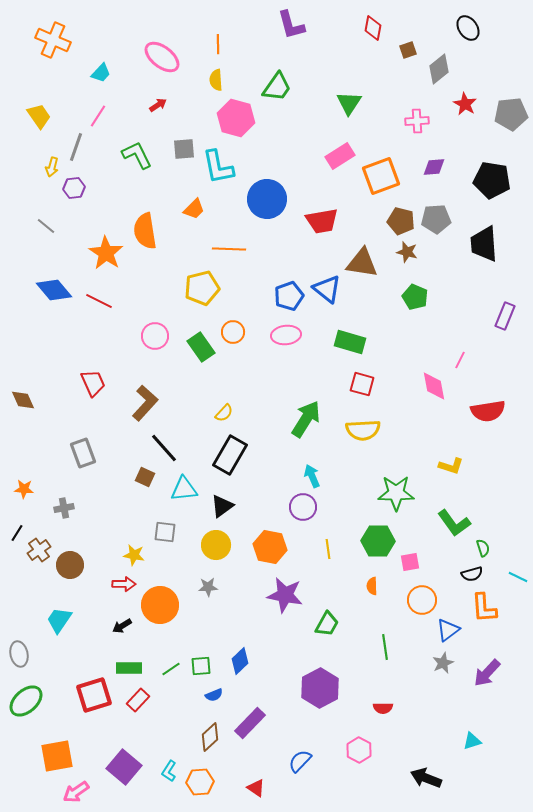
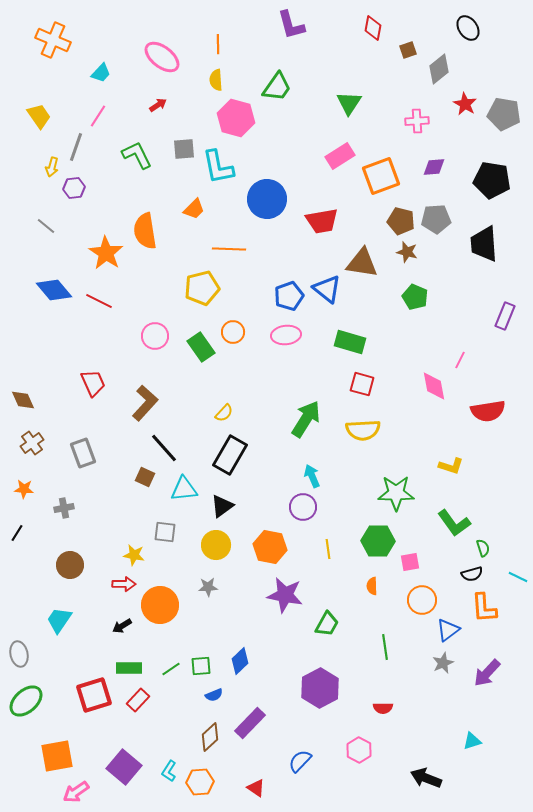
gray pentagon at (511, 114): moved 7 px left; rotated 16 degrees clockwise
brown cross at (39, 550): moved 7 px left, 107 px up
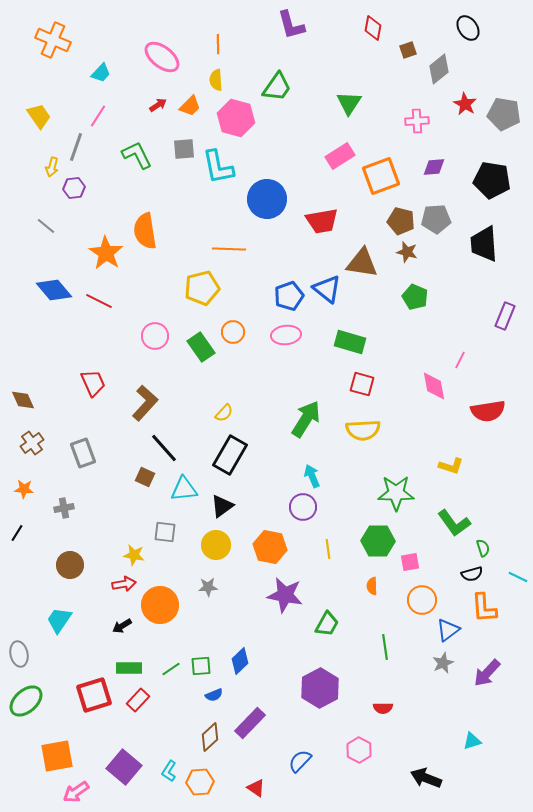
orange trapezoid at (194, 209): moved 4 px left, 103 px up
red arrow at (124, 584): rotated 10 degrees counterclockwise
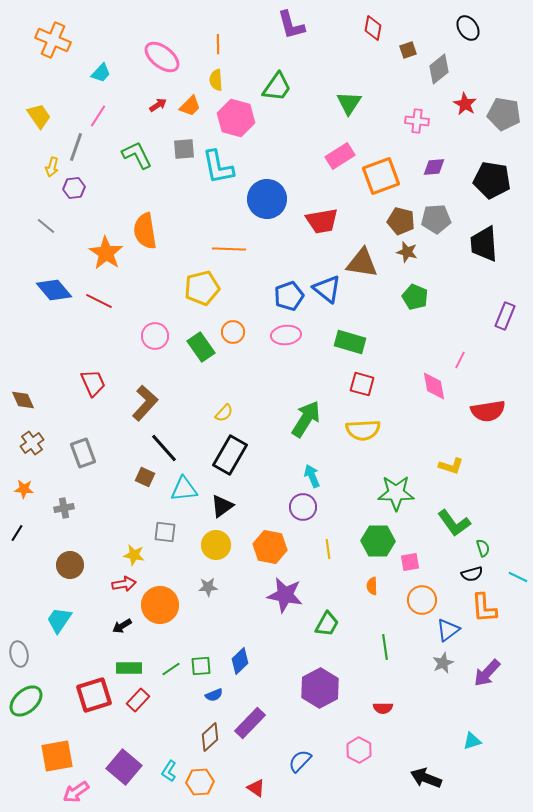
pink cross at (417, 121): rotated 10 degrees clockwise
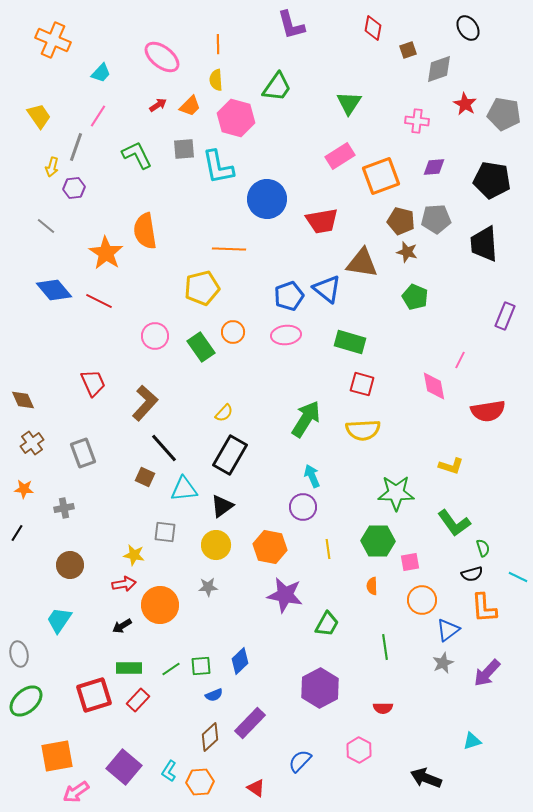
gray diamond at (439, 69): rotated 20 degrees clockwise
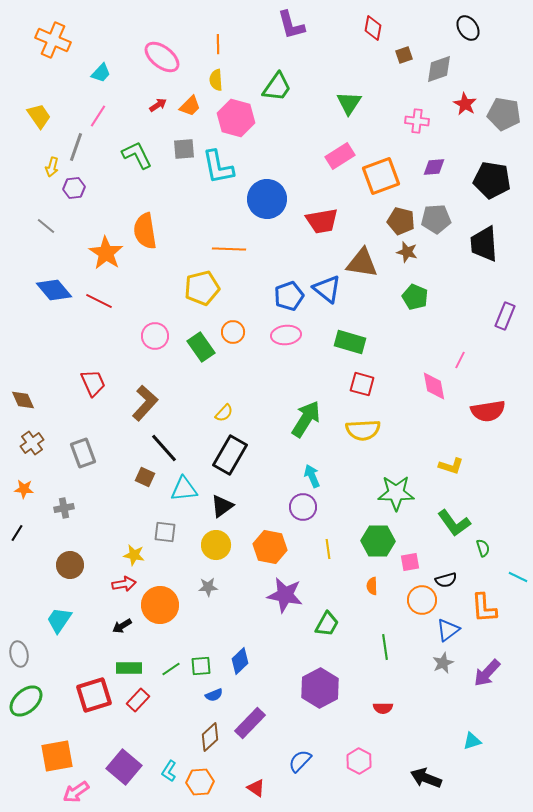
brown square at (408, 50): moved 4 px left, 5 px down
black semicircle at (472, 574): moved 26 px left, 6 px down
pink hexagon at (359, 750): moved 11 px down
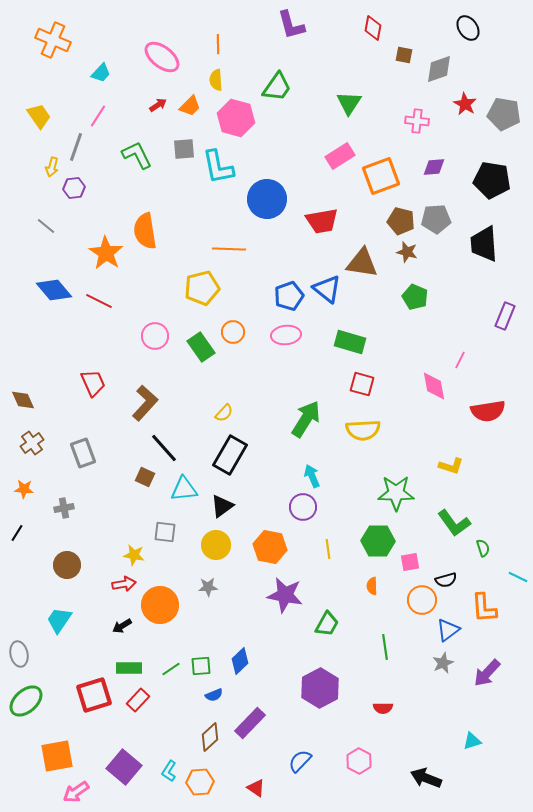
brown square at (404, 55): rotated 30 degrees clockwise
brown circle at (70, 565): moved 3 px left
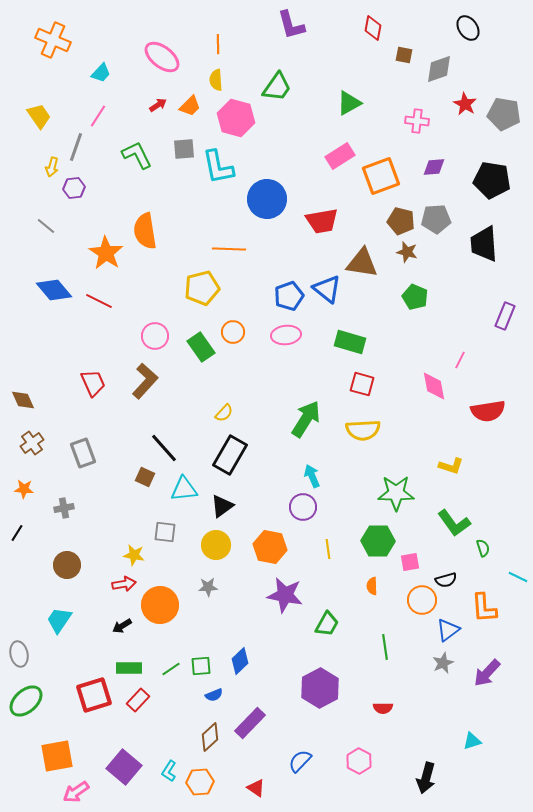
green triangle at (349, 103): rotated 28 degrees clockwise
brown L-shape at (145, 403): moved 22 px up
black arrow at (426, 778): rotated 96 degrees counterclockwise
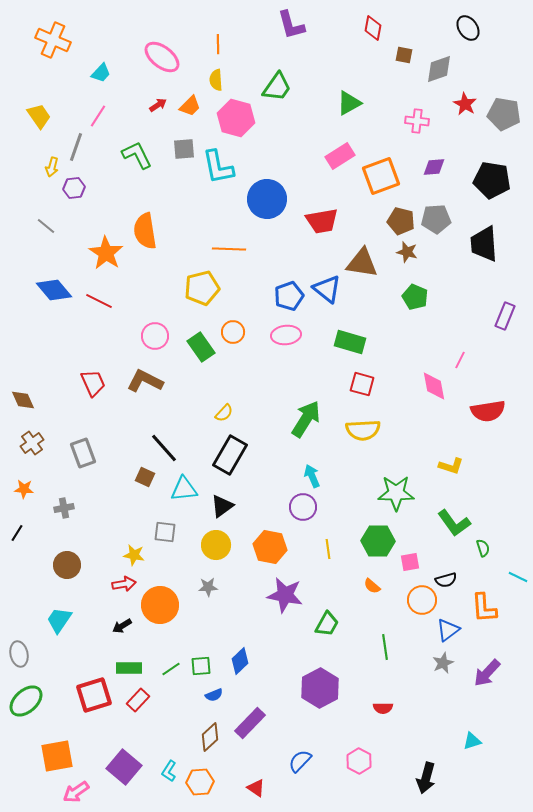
brown L-shape at (145, 381): rotated 105 degrees counterclockwise
orange semicircle at (372, 586): rotated 48 degrees counterclockwise
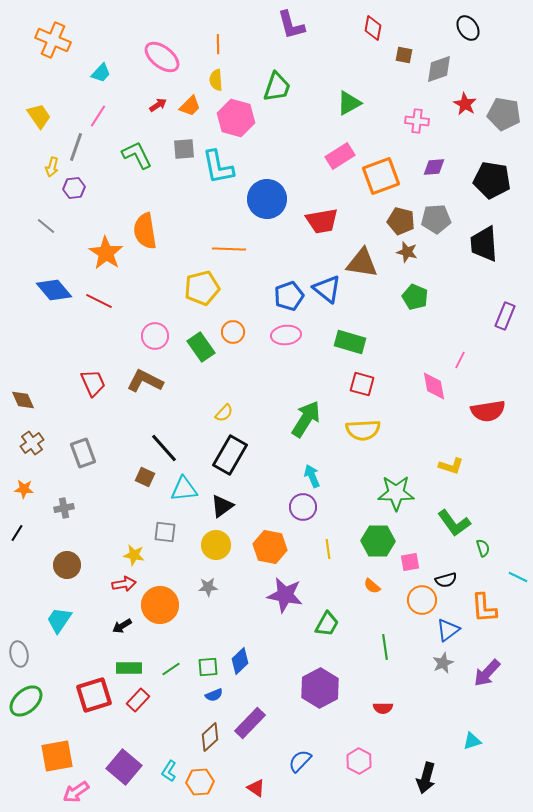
green trapezoid at (277, 87): rotated 16 degrees counterclockwise
green square at (201, 666): moved 7 px right, 1 px down
